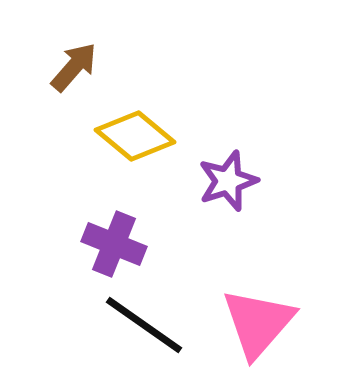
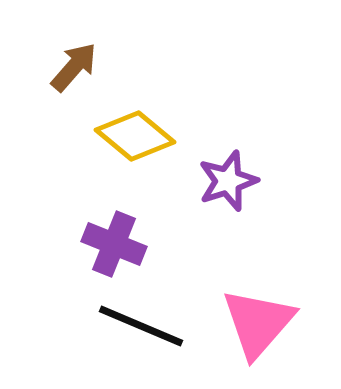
black line: moved 3 px left, 1 px down; rotated 12 degrees counterclockwise
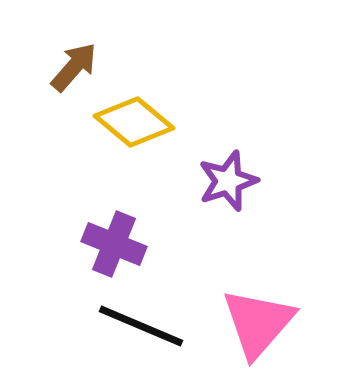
yellow diamond: moved 1 px left, 14 px up
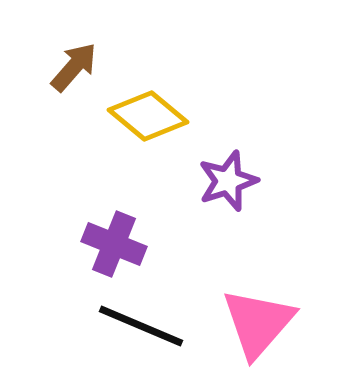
yellow diamond: moved 14 px right, 6 px up
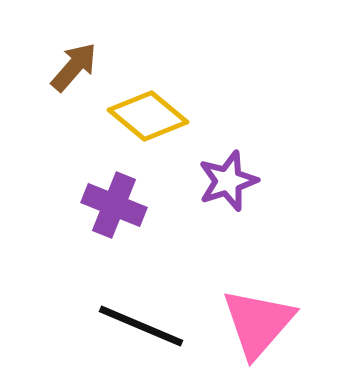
purple cross: moved 39 px up
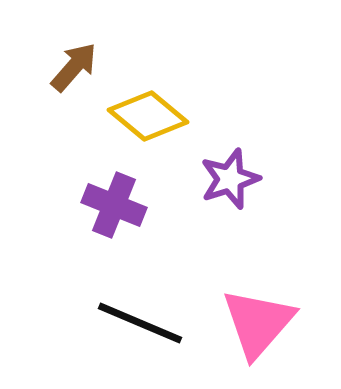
purple star: moved 2 px right, 2 px up
black line: moved 1 px left, 3 px up
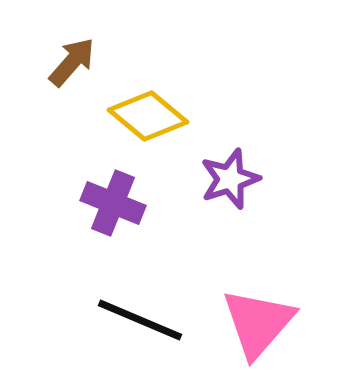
brown arrow: moved 2 px left, 5 px up
purple cross: moved 1 px left, 2 px up
black line: moved 3 px up
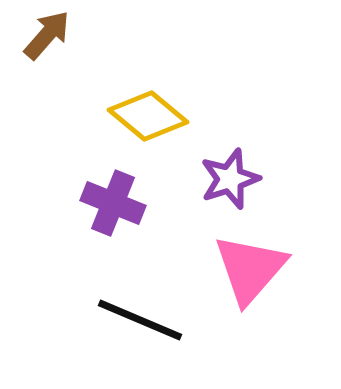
brown arrow: moved 25 px left, 27 px up
pink triangle: moved 8 px left, 54 px up
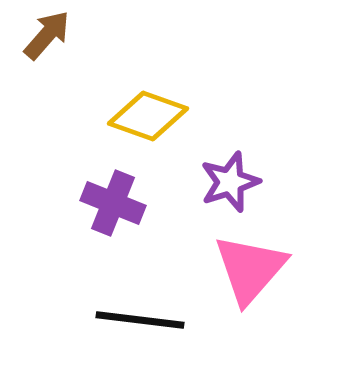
yellow diamond: rotated 20 degrees counterclockwise
purple star: moved 3 px down
black line: rotated 16 degrees counterclockwise
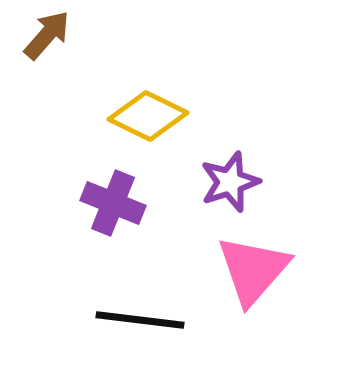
yellow diamond: rotated 6 degrees clockwise
pink triangle: moved 3 px right, 1 px down
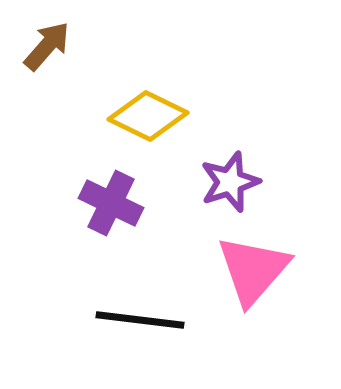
brown arrow: moved 11 px down
purple cross: moved 2 px left; rotated 4 degrees clockwise
